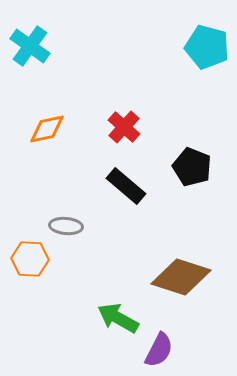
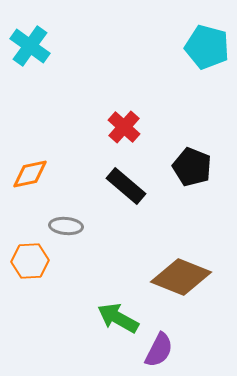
orange diamond: moved 17 px left, 45 px down
orange hexagon: moved 2 px down; rotated 6 degrees counterclockwise
brown diamond: rotated 4 degrees clockwise
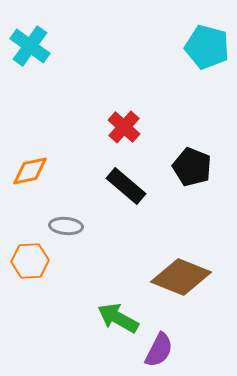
orange diamond: moved 3 px up
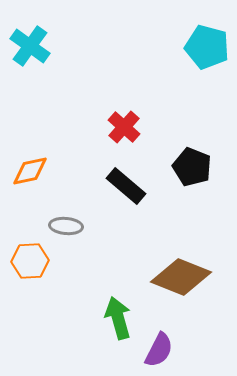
green arrow: rotated 45 degrees clockwise
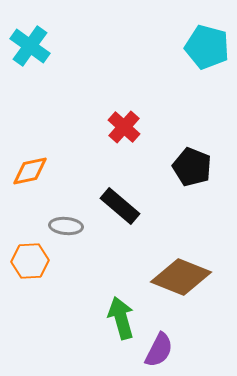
black rectangle: moved 6 px left, 20 px down
green arrow: moved 3 px right
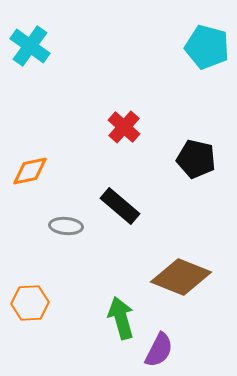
black pentagon: moved 4 px right, 8 px up; rotated 9 degrees counterclockwise
orange hexagon: moved 42 px down
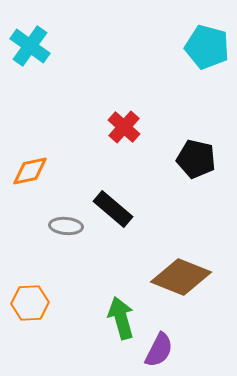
black rectangle: moved 7 px left, 3 px down
